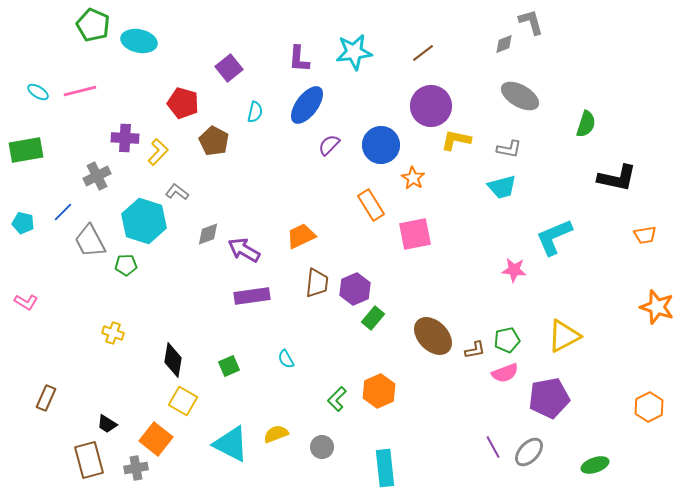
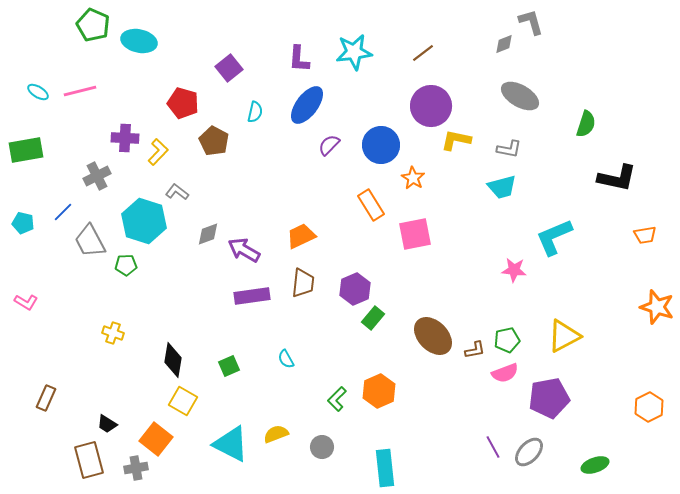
brown trapezoid at (317, 283): moved 14 px left
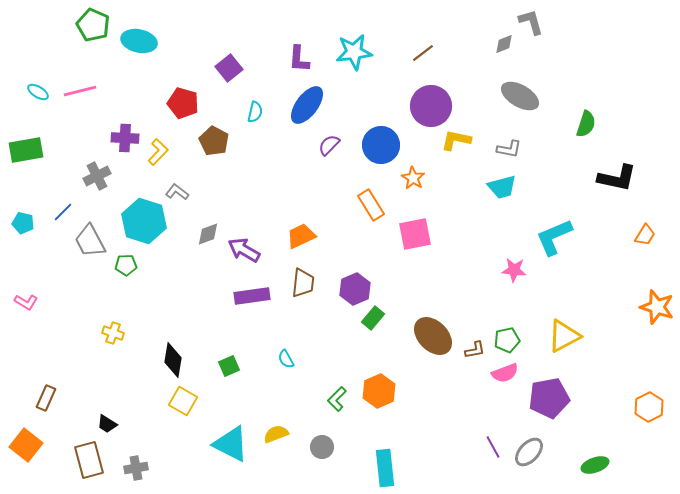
orange trapezoid at (645, 235): rotated 50 degrees counterclockwise
orange square at (156, 439): moved 130 px left, 6 px down
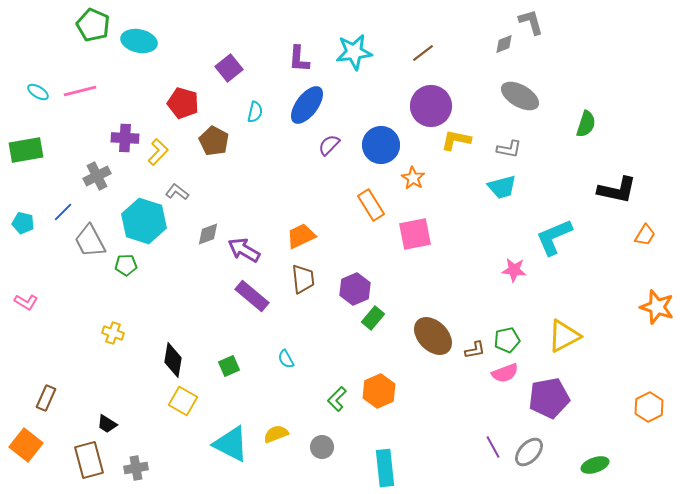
black L-shape at (617, 178): moved 12 px down
brown trapezoid at (303, 283): moved 4 px up; rotated 12 degrees counterclockwise
purple rectangle at (252, 296): rotated 48 degrees clockwise
